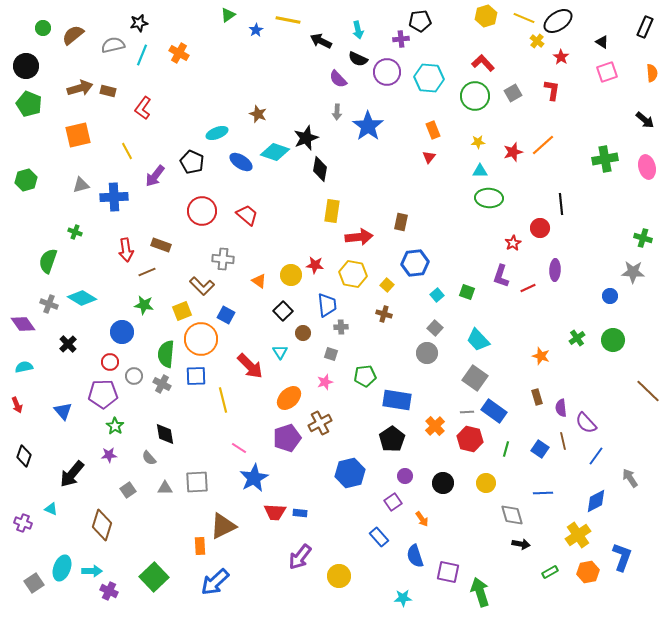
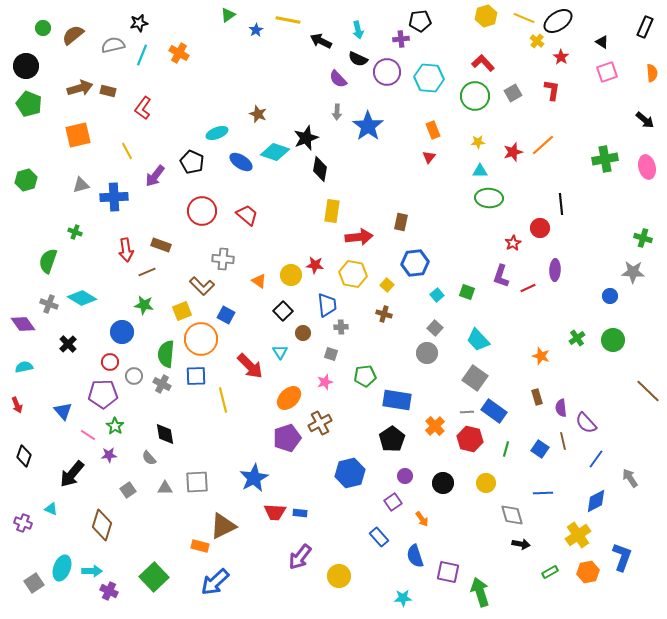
pink line at (239, 448): moved 151 px left, 13 px up
blue line at (596, 456): moved 3 px down
orange rectangle at (200, 546): rotated 72 degrees counterclockwise
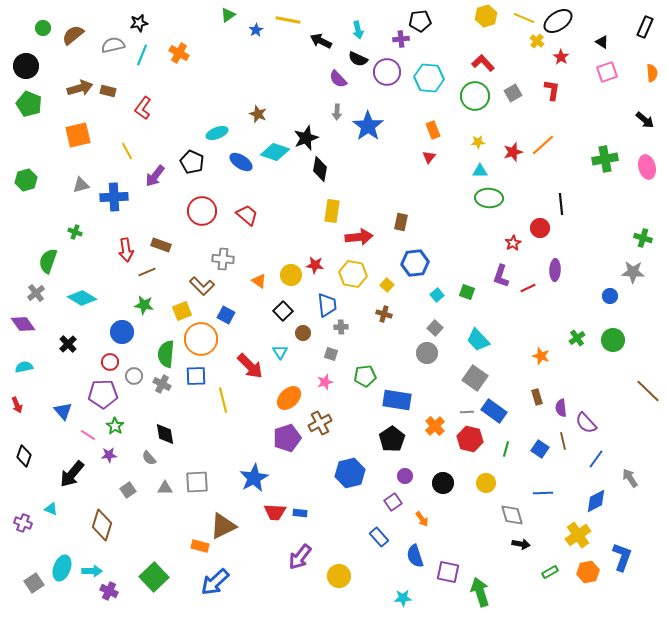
gray cross at (49, 304): moved 13 px left, 11 px up; rotated 30 degrees clockwise
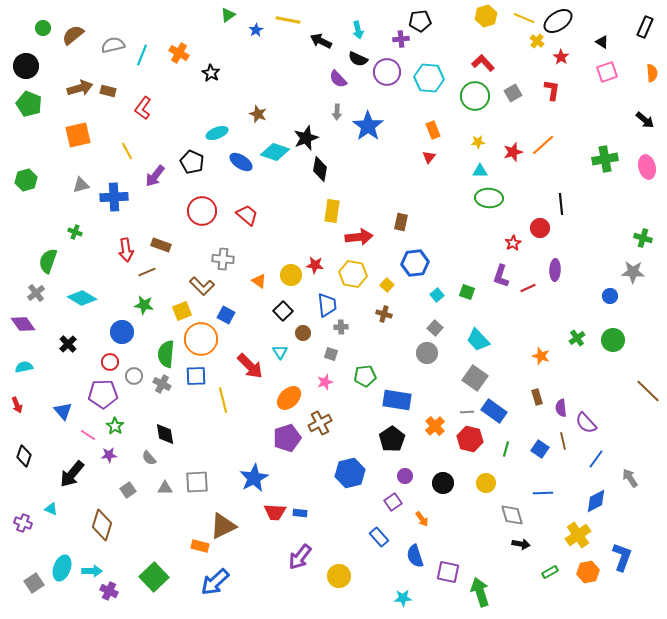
black star at (139, 23): moved 72 px right, 50 px down; rotated 30 degrees counterclockwise
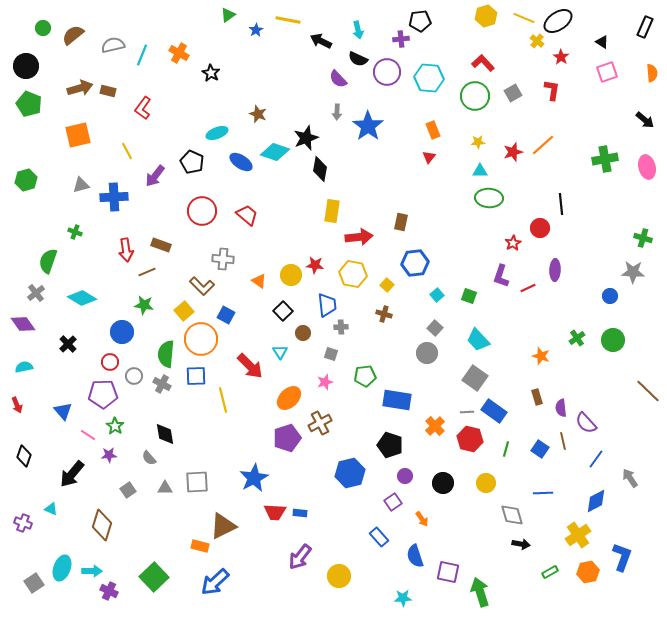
green square at (467, 292): moved 2 px right, 4 px down
yellow square at (182, 311): moved 2 px right; rotated 18 degrees counterclockwise
black pentagon at (392, 439): moved 2 px left, 6 px down; rotated 20 degrees counterclockwise
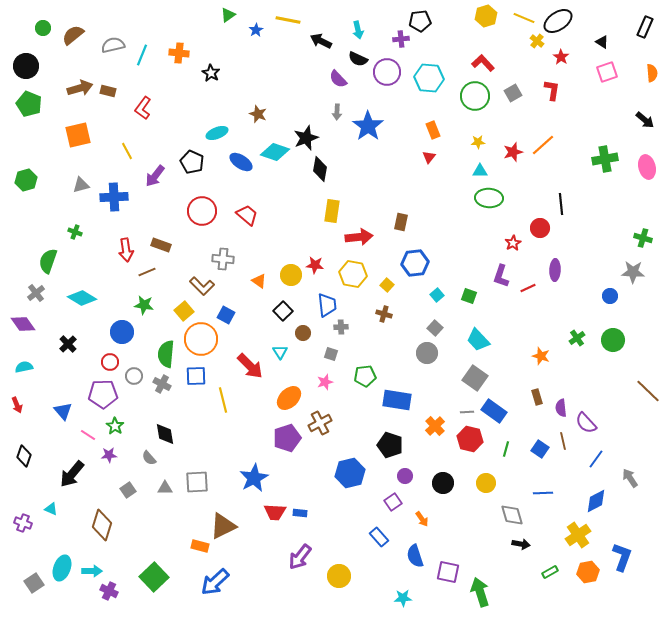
orange cross at (179, 53): rotated 24 degrees counterclockwise
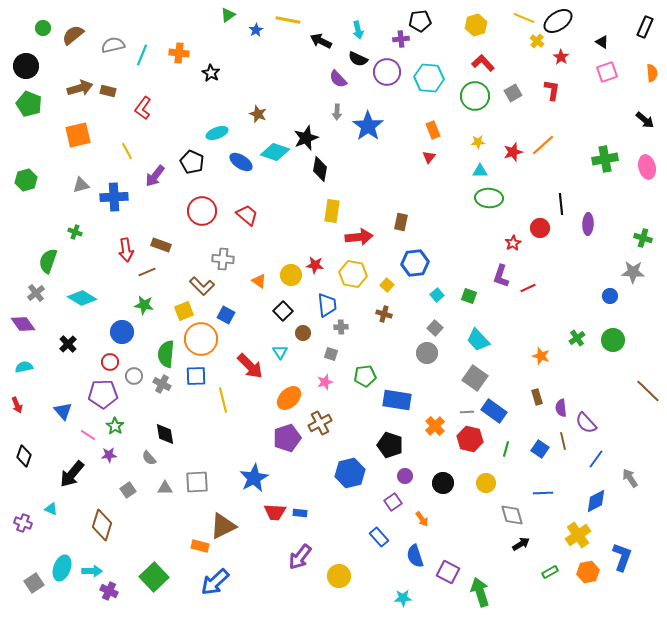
yellow hexagon at (486, 16): moved 10 px left, 9 px down
purple ellipse at (555, 270): moved 33 px right, 46 px up
yellow square at (184, 311): rotated 18 degrees clockwise
black arrow at (521, 544): rotated 42 degrees counterclockwise
purple square at (448, 572): rotated 15 degrees clockwise
